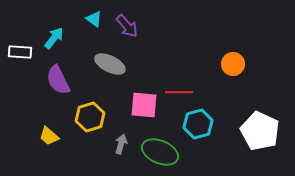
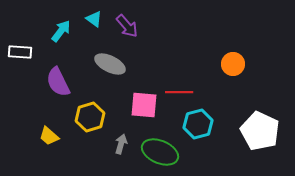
cyan arrow: moved 7 px right, 7 px up
purple semicircle: moved 2 px down
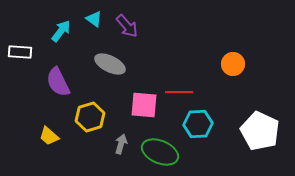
cyan hexagon: rotated 12 degrees clockwise
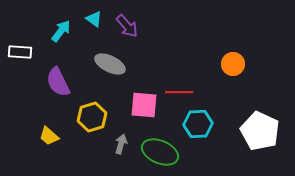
yellow hexagon: moved 2 px right
